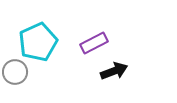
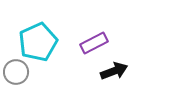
gray circle: moved 1 px right
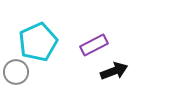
purple rectangle: moved 2 px down
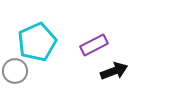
cyan pentagon: moved 1 px left
gray circle: moved 1 px left, 1 px up
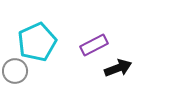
black arrow: moved 4 px right, 3 px up
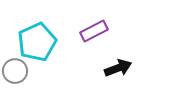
purple rectangle: moved 14 px up
